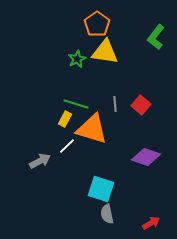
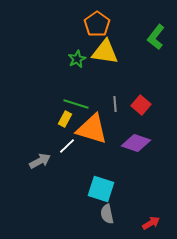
purple diamond: moved 10 px left, 14 px up
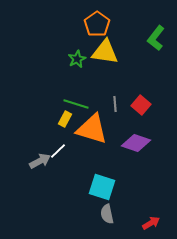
green L-shape: moved 1 px down
white line: moved 9 px left, 5 px down
cyan square: moved 1 px right, 2 px up
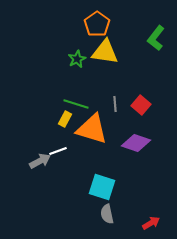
white line: rotated 24 degrees clockwise
